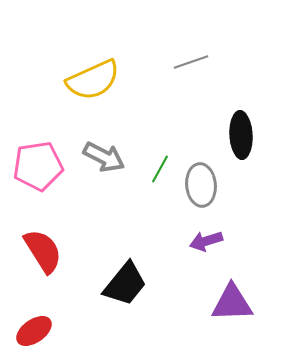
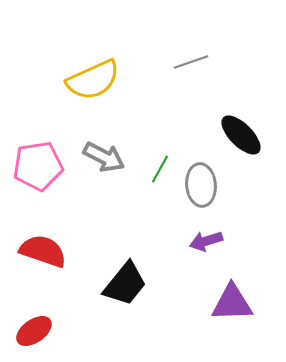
black ellipse: rotated 42 degrees counterclockwise
red semicircle: rotated 39 degrees counterclockwise
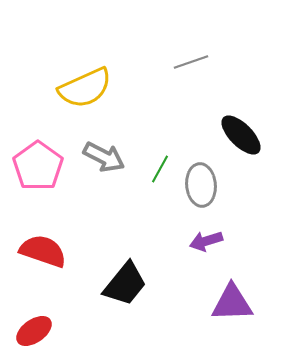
yellow semicircle: moved 8 px left, 8 px down
pink pentagon: rotated 27 degrees counterclockwise
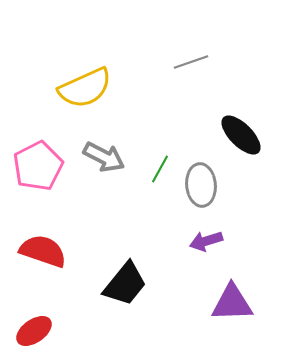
pink pentagon: rotated 9 degrees clockwise
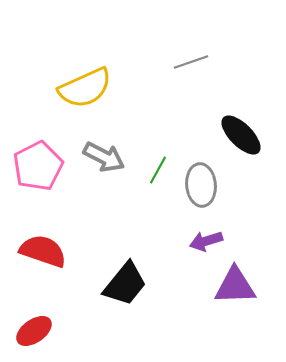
green line: moved 2 px left, 1 px down
purple triangle: moved 3 px right, 17 px up
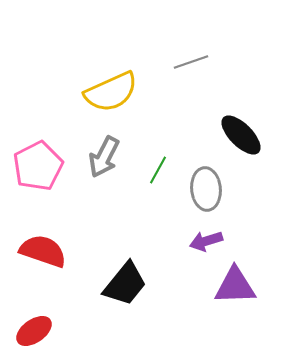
yellow semicircle: moved 26 px right, 4 px down
gray arrow: rotated 90 degrees clockwise
gray ellipse: moved 5 px right, 4 px down
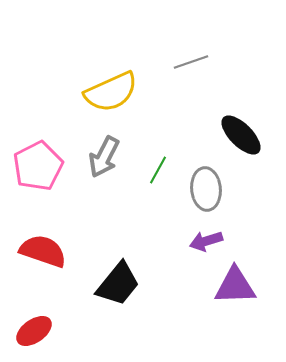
black trapezoid: moved 7 px left
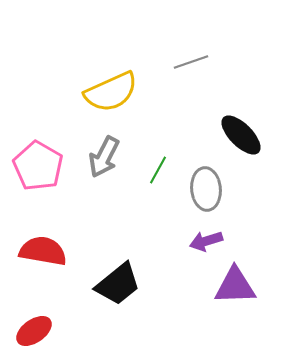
pink pentagon: rotated 15 degrees counterclockwise
red semicircle: rotated 9 degrees counterclockwise
black trapezoid: rotated 12 degrees clockwise
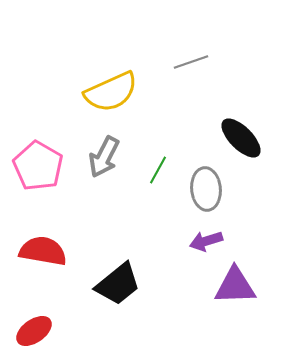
black ellipse: moved 3 px down
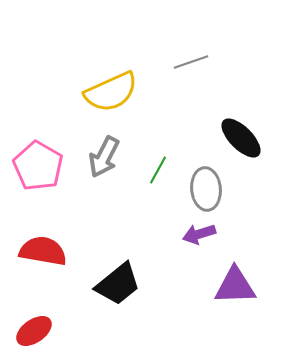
purple arrow: moved 7 px left, 7 px up
